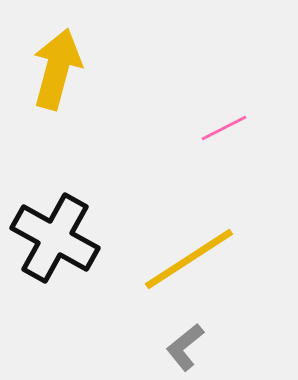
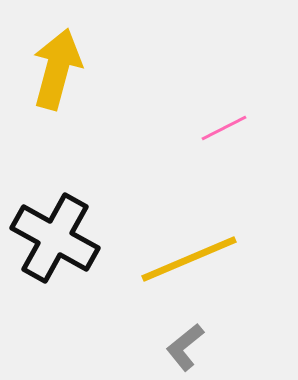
yellow line: rotated 10 degrees clockwise
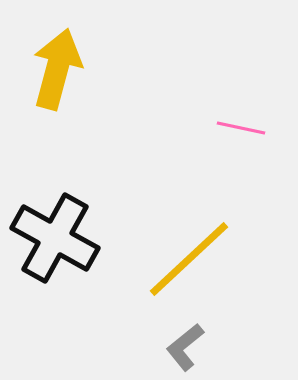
pink line: moved 17 px right; rotated 39 degrees clockwise
yellow line: rotated 20 degrees counterclockwise
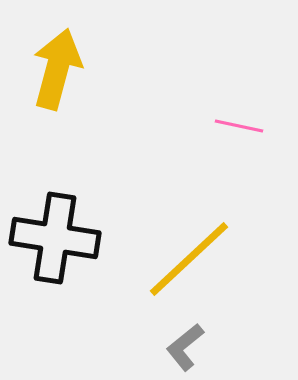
pink line: moved 2 px left, 2 px up
black cross: rotated 20 degrees counterclockwise
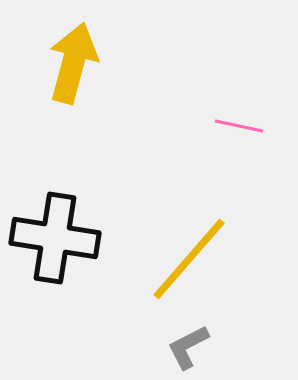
yellow arrow: moved 16 px right, 6 px up
yellow line: rotated 6 degrees counterclockwise
gray L-shape: moved 3 px right; rotated 12 degrees clockwise
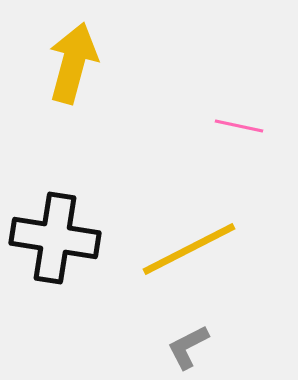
yellow line: moved 10 px up; rotated 22 degrees clockwise
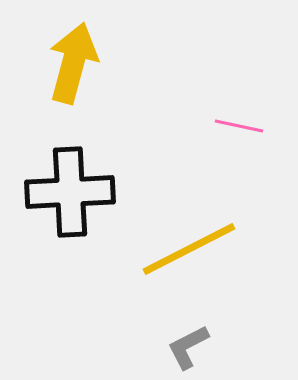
black cross: moved 15 px right, 46 px up; rotated 12 degrees counterclockwise
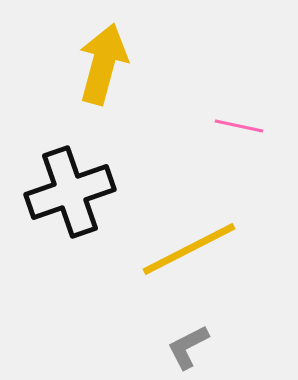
yellow arrow: moved 30 px right, 1 px down
black cross: rotated 16 degrees counterclockwise
